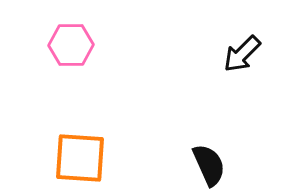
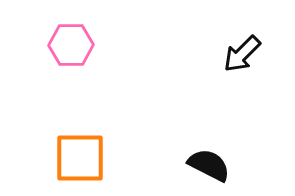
orange square: rotated 4 degrees counterclockwise
black semicircle: rotated 39 degrees counterclockwise
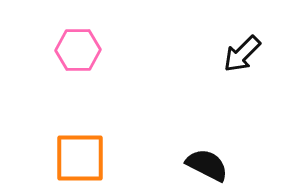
pink hexagon: moved 7 px right, 5 px down
black semicircle: moved 2 px left
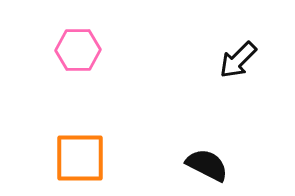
black arrow: moved 4 px left, 6 px down
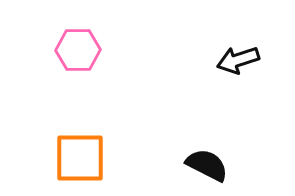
black arrow: rotated 27 degrees clockwise
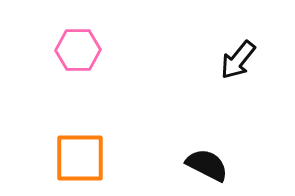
black arrow: rotated 33 degrees counterclockwise
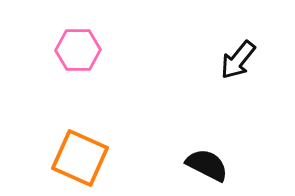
orange square: rotated 24 degrees clockwise
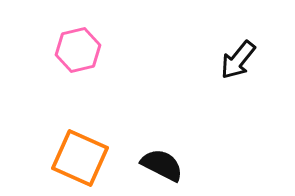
pink hexagon: rotated 12 degrees counterclockwise
black semicircle: moved 45 px left
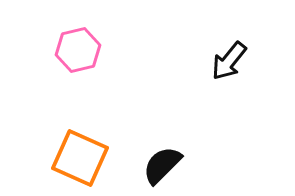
black arrow: moved 9 px left, 1 px down
black semicircle: rotated 72 degrees counterclockwise
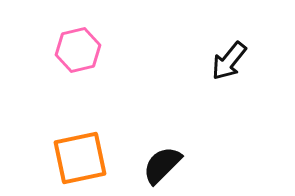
orange square: rotated 36 degrees counterclockwise
